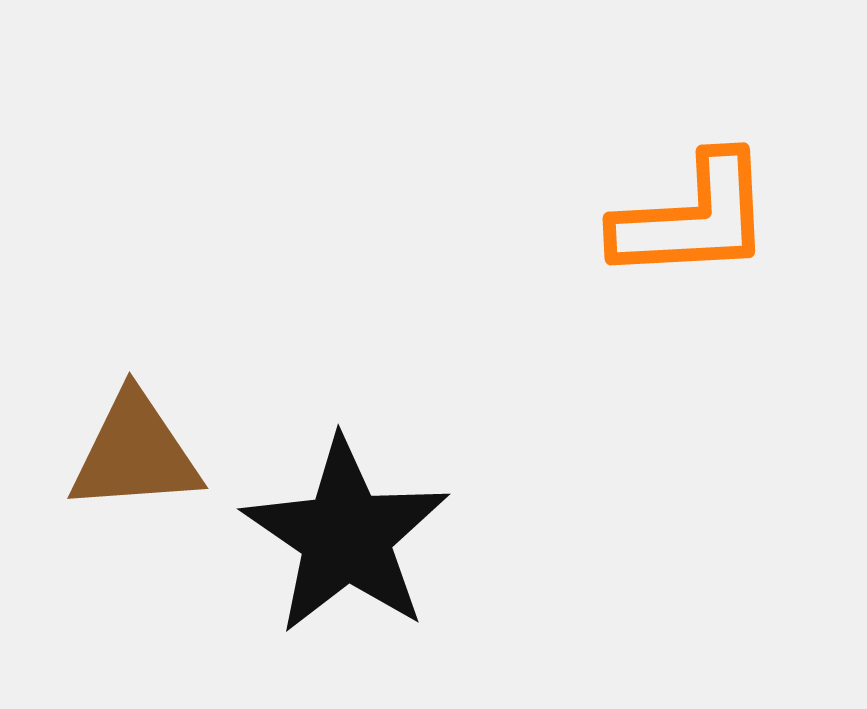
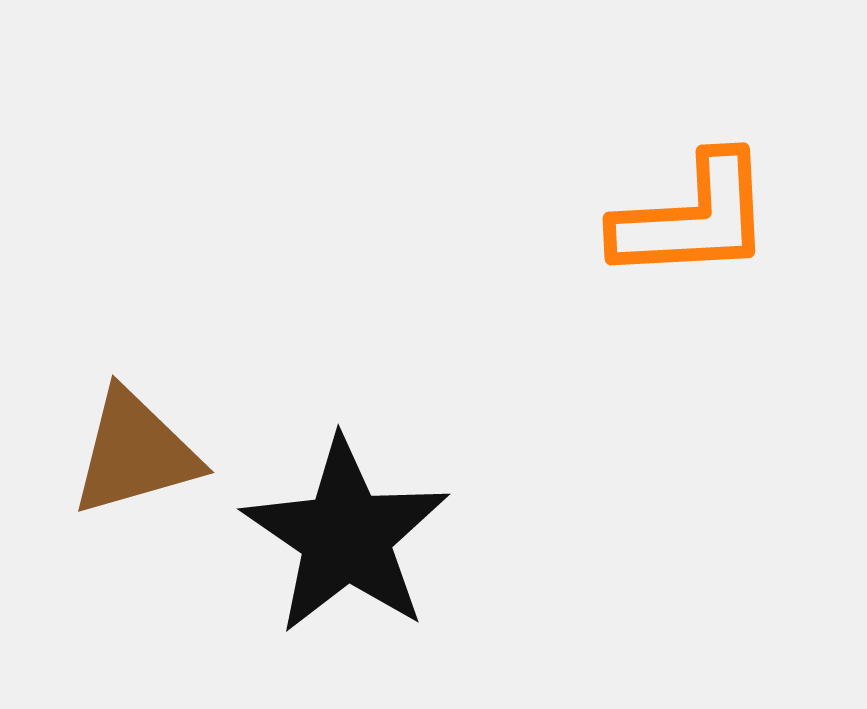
brown triangle: rotated 12 degrees counterclockwise
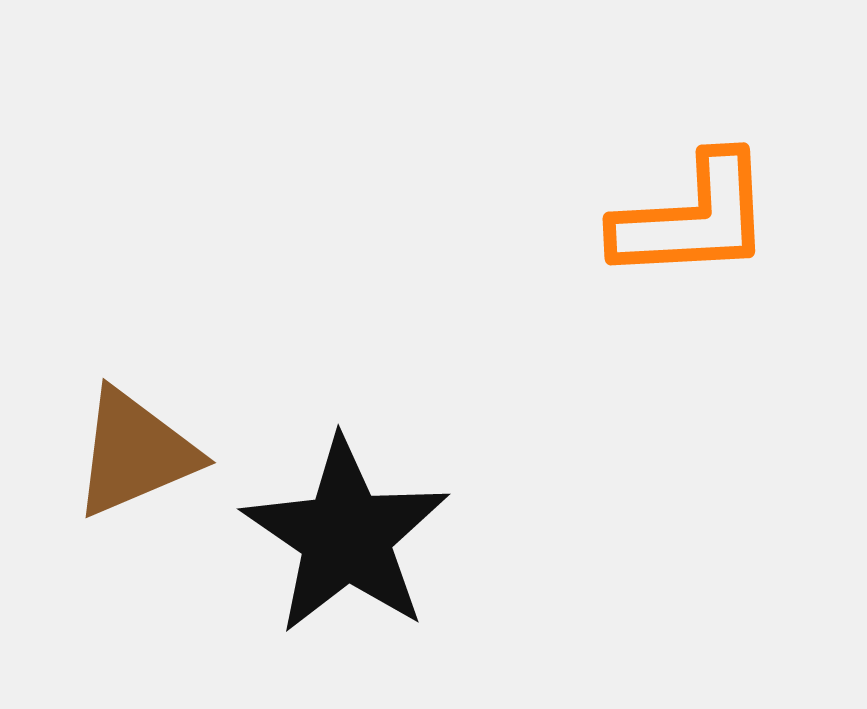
brown triangle: rotated 7 degrees counterclockwise
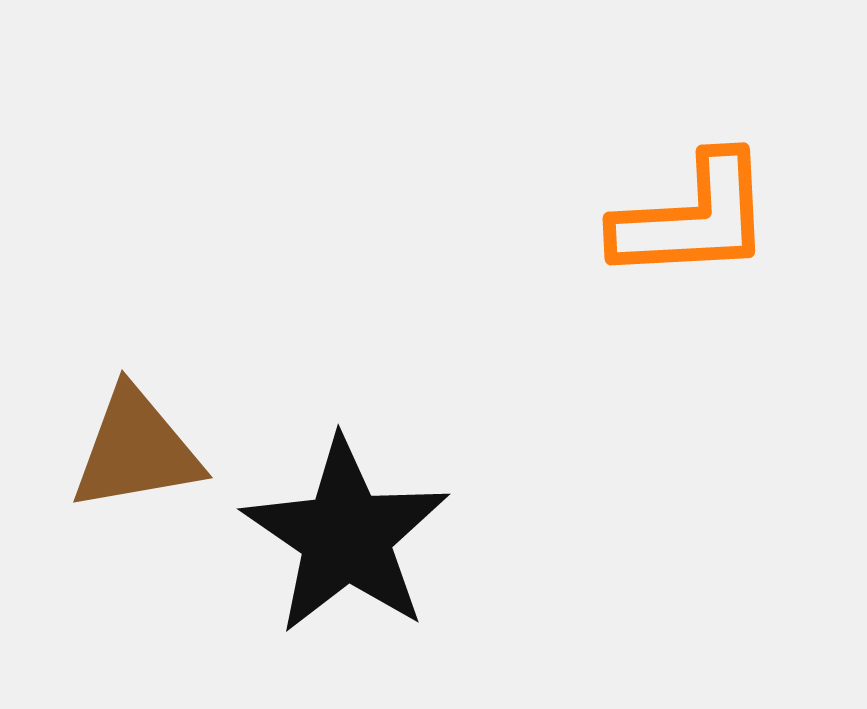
brown triangle: moved 1 px right, 3 px up; rotated 13 degrees clockwise
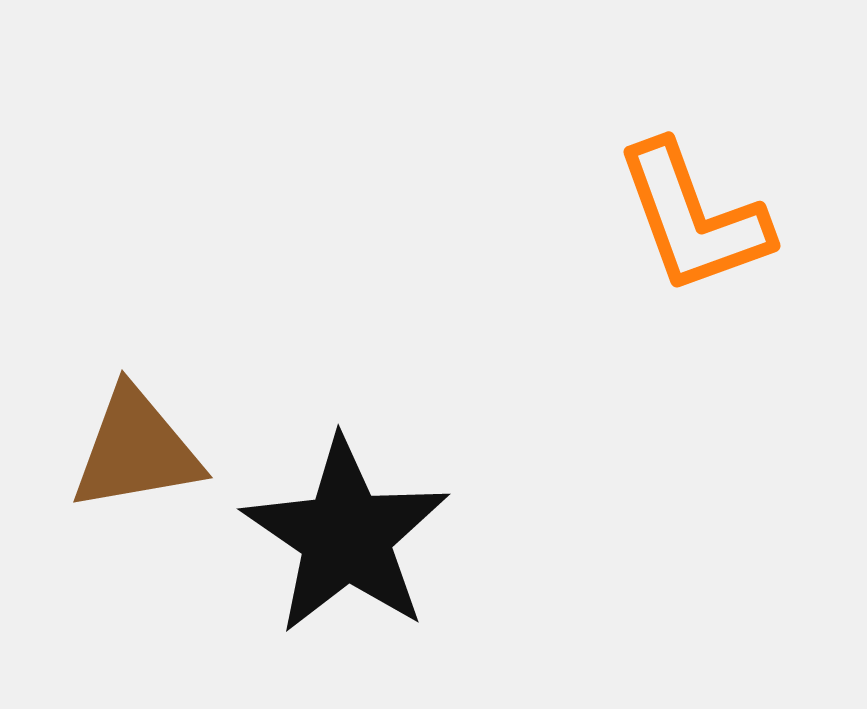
orange L-shape: rotated 73 degrees clockwise
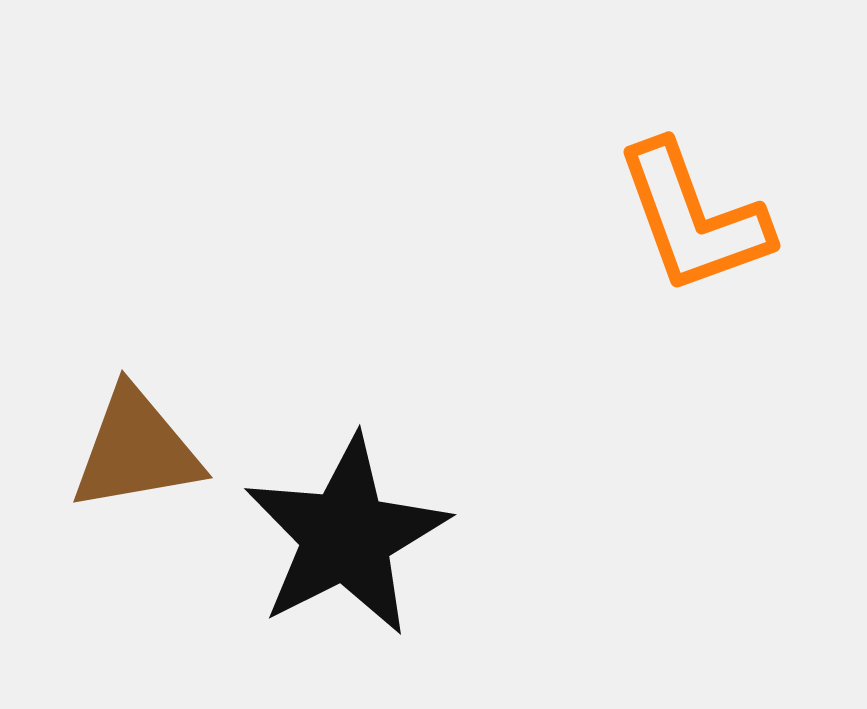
black star: rotated 11 degrees clockwise
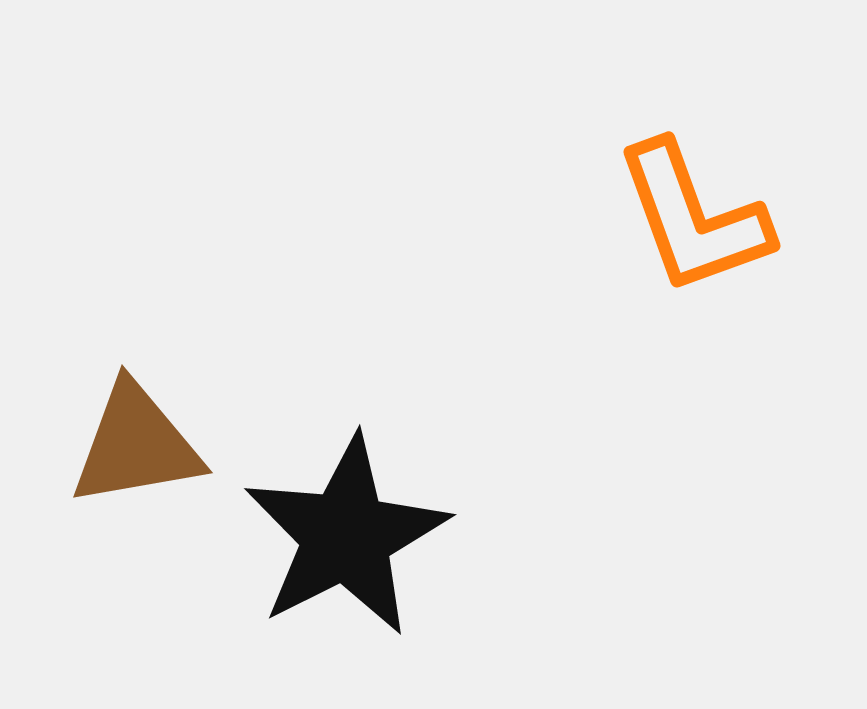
brown triangle: moved 5 px up
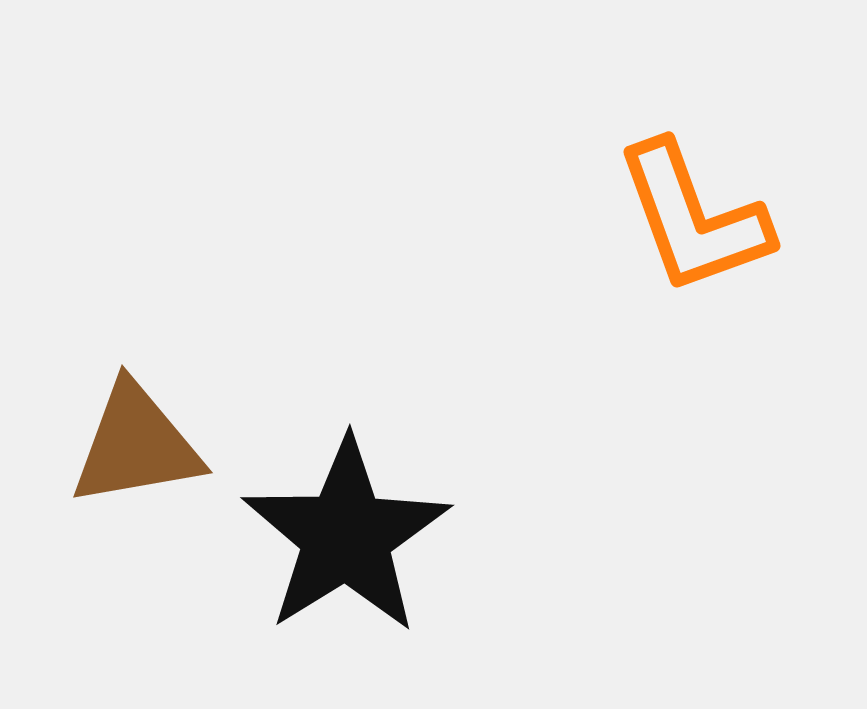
black star: rotated 5 degrees counterclockwise
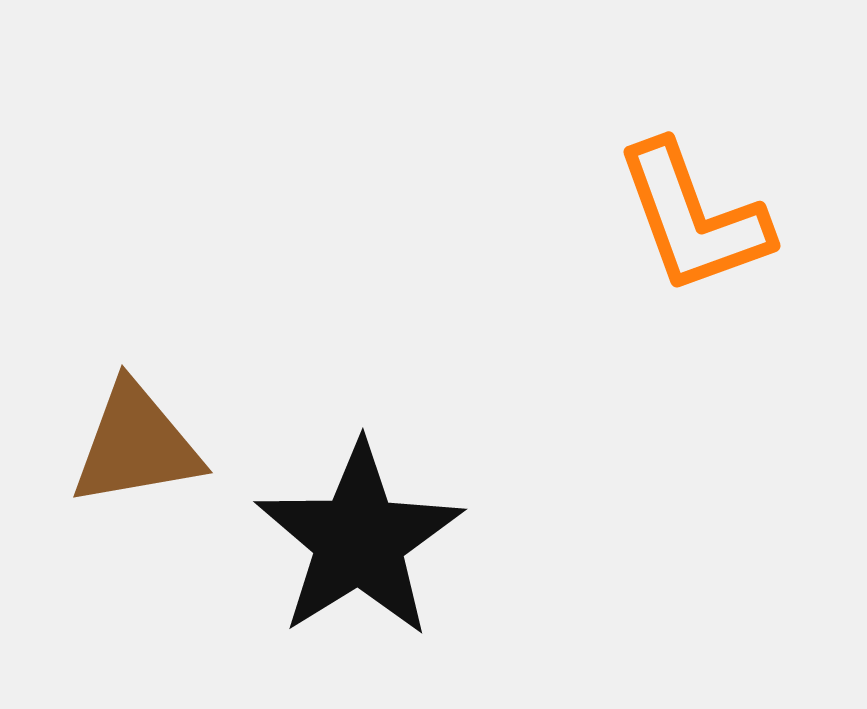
black star: moved 13 px right, 4 px down
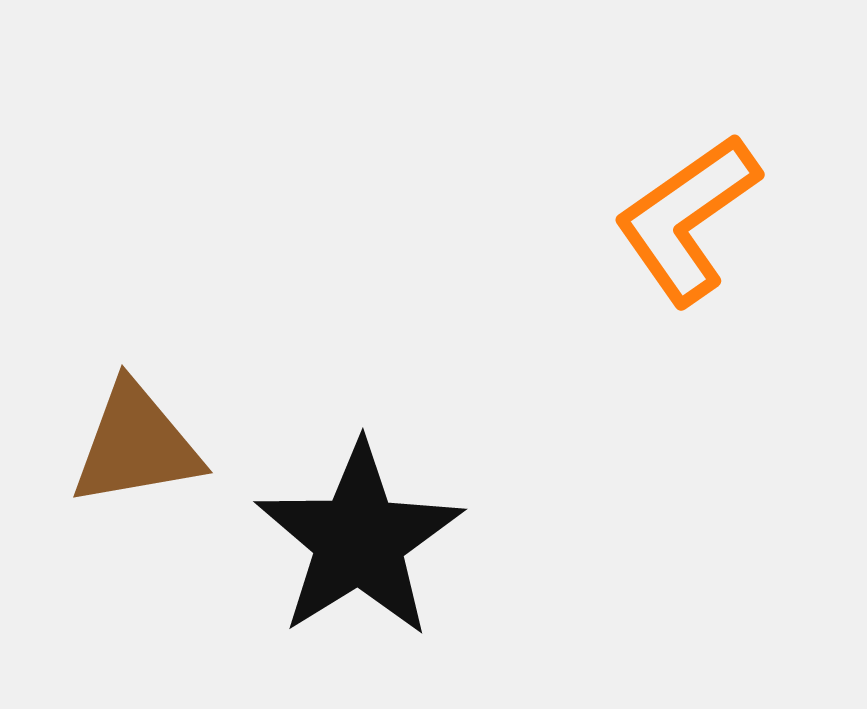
orange L-shape: moved 6 px left, 1 px down; rotated 75 degrees clockwise
